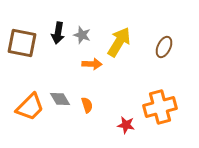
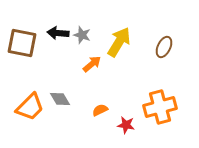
black arrow: rotated 85 degrees clockwise
orange arrow: rotated 42 degrees counterclockwise
orange semicircle: moved 13 px right, 5 px down; rotated 98 degrees counterclockwise
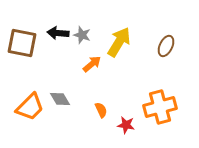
brown ellipse: moved 2 px right, 1 px up
orange semicircle: moved 1 px right; rotated 91 degrees clockwise
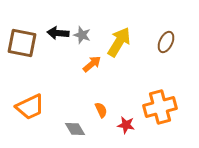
brown ellipse: moved 4 px up
gray diamond: moved 15 px right, 30 px down
orange trapezoid: rotated 20 degrees clockwise
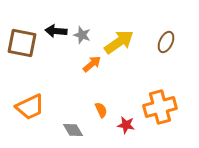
black arrow: moved 2 px left, 2 px up
yellow arrow: rotated 24 degrees clockwise
gray diamond: moved 2 px left, 1 px down
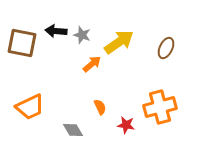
brown ellipse: moved 6 px down
orange semicircle: moved 1 px left, 3 px up
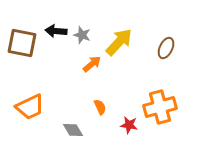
yellow arrow: rotated 12 degrees counterclockwise
red star: moved 3 px right
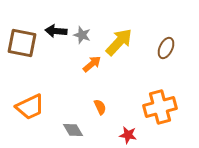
red star: moved 1 px left, 10 px down
